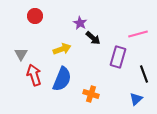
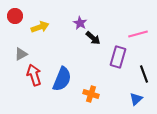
red circle: moved 20 px left
yellow arrow: moved 22 px left, 22 px up
gray triangle: rotated 32 degrees clockwise
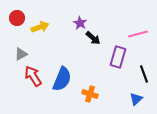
red circle: moved 2 px right, 2 px down
red arrow: moved 1 px left, 1 px down; rotated 15 degrees counterclockwise
orange cross: moved 1 px left
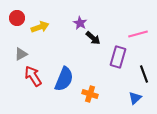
blue semicircle: moved 2 px right
blue triangle: moved 1 px left, 1 px up
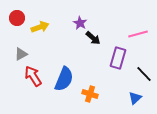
purple rectangle: moved 1 px down
black line: rotated 24 degrees counterclockwise
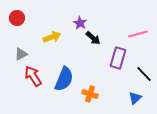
yellow arrow: moved 12 px right, 10 px down
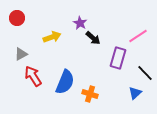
pink line: moved 2 px down; rotated 18 degrees counterclockwise
black line: moved 1 px right, 1 px up
blue semicircle: moved 1 px right, 3 px down
blue triangle: moved 5 px up
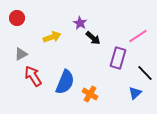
orange cross: rotated 14 degrees clockwise
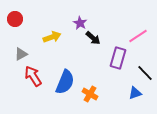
red circle: moved 2 px left, 1 px down
blue triangle: rotated 24 degrees clockwise
